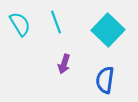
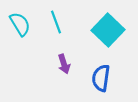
purple arrow: rotated 36 degrees counterclockwise
blue semicircle: moved 4 px left, 2 px up
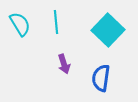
cyan line: rotated 15 degrees clockwise
